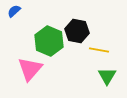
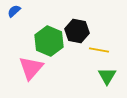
pink triangle: moved 1 px right, 1 px up
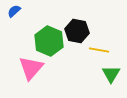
green triangle: moved 4 px right, 2 px up
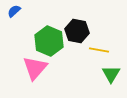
pink triangle: moved 4 px right
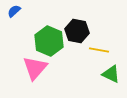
green triangle: rotated 36 degrees counterclockwise
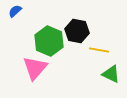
blue semicircle: moved 1 px right
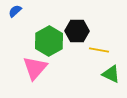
black hexagon: rotated 10 degrees counterclockwise
green hexagon: rotated 8 degrees clockwise
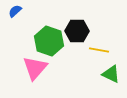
green hexagon: rotated 12 degrees counterclockwise
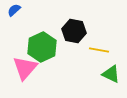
blue semicircle: moved 1 px left, 1 px up
black hexagon: moved 3 px left; rotated 10 degrees clockwise
green hexagon: moved 7 px left, 6 px down; rotated 16 degrees clockwise
pink triangle: moved 10 px left
